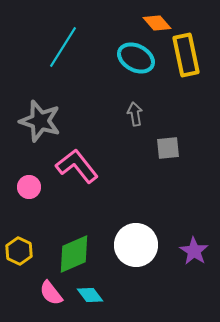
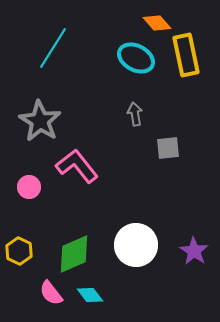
cyan line: moved 10 px left, 1 px down
gray star: rotated 15 degrees clockwise
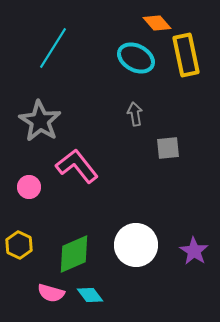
yellow hexagon: moved 6 px up
pink semicircle: rotated 36 degrees counterclockwise
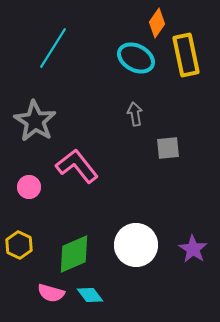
orange diamond: rotated 76 degrees clockwise
gray star: moved 5 px left
purple star: moved 1 px left, 2 px up
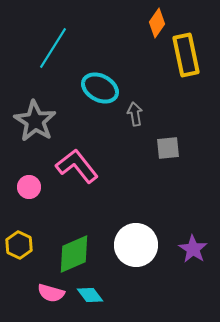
cyan ellipse: moved 36 px left, 30 px down
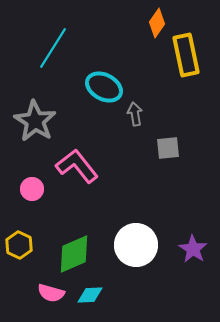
cyan ellipse: moved 4 px right, 1 px up
pink circle: moved 3 px right, 2 px down
cyan diamond: rotated 56 degrees counterclockwise
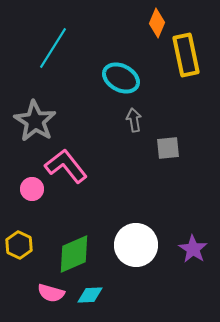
orange diamond: rotated 12 degrees counterclockwise
cyan ellipse: moved 17 px right, 9 px up
gray arrow: moved 1 px left, 6 px down
pink L-shape: moved 11 px left
